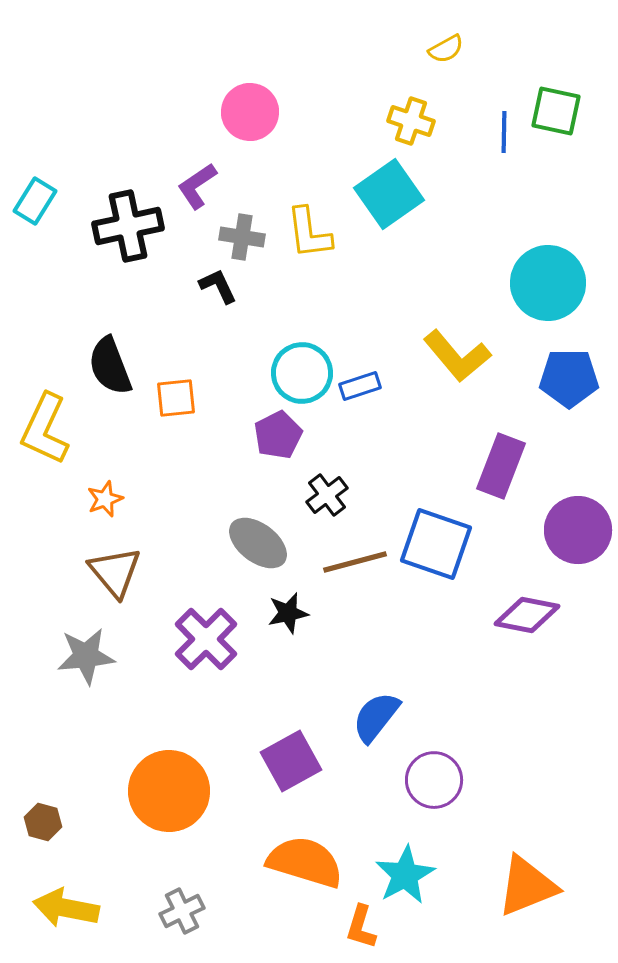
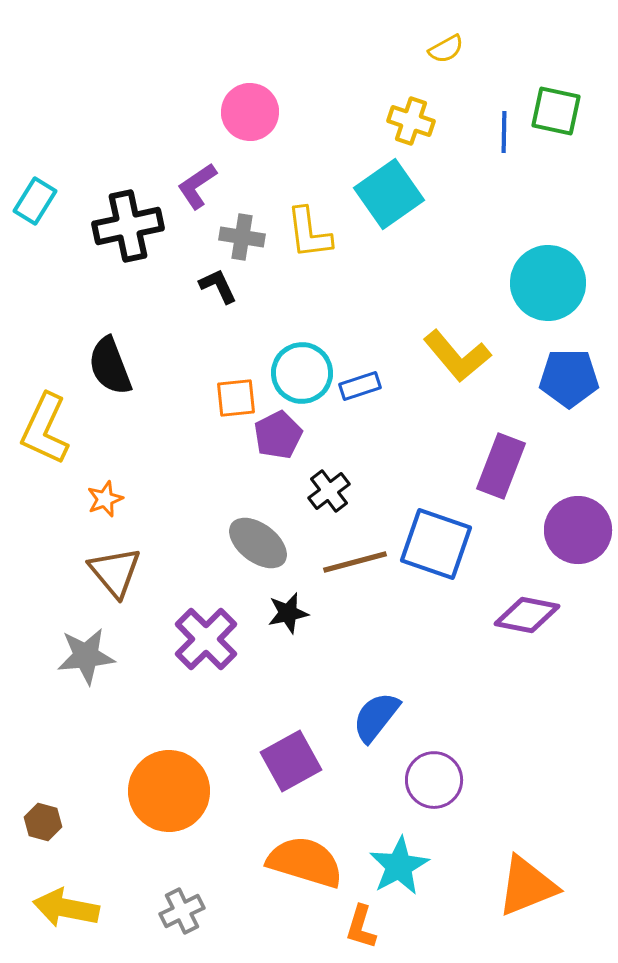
orange square at (176, 398): moved 60 px right
black cross at (327, 495): moved 2 px right, 4 px up
cyan star at (405, 875): moved 6 px left, 9 px up
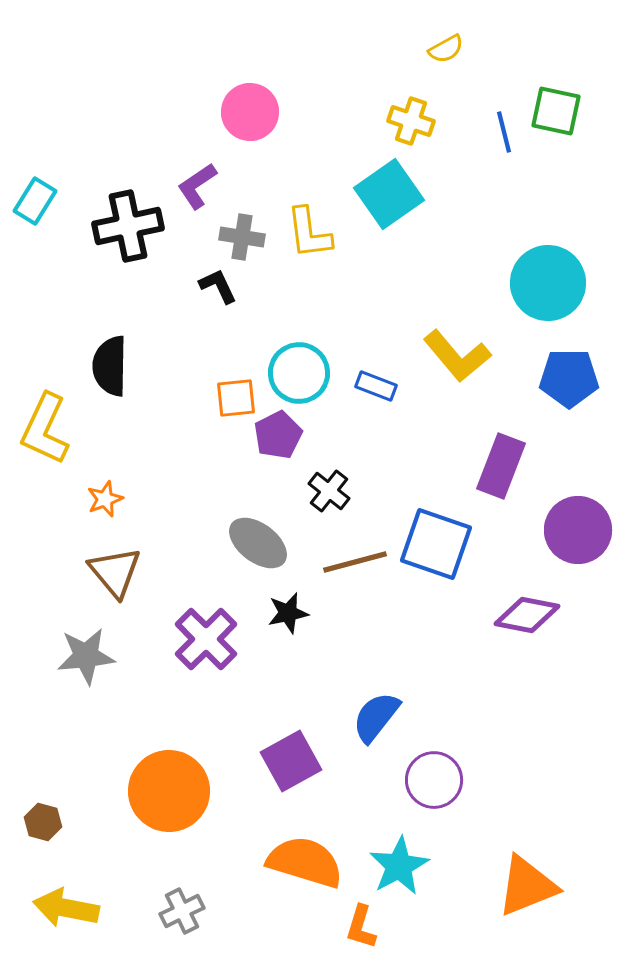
blue line at (504, 132): rotated 15 degrees counterclockwise
black semicircle at (110, 366): rotated 22 degrees clockwise
cyan circle at (302, 373): moved 3 px left
blue rectangle at (360, 386): moved 16 px right; rotated 39 degrees clockwise
black cross at (329, 491): rotated 15 degrees counterclockwise
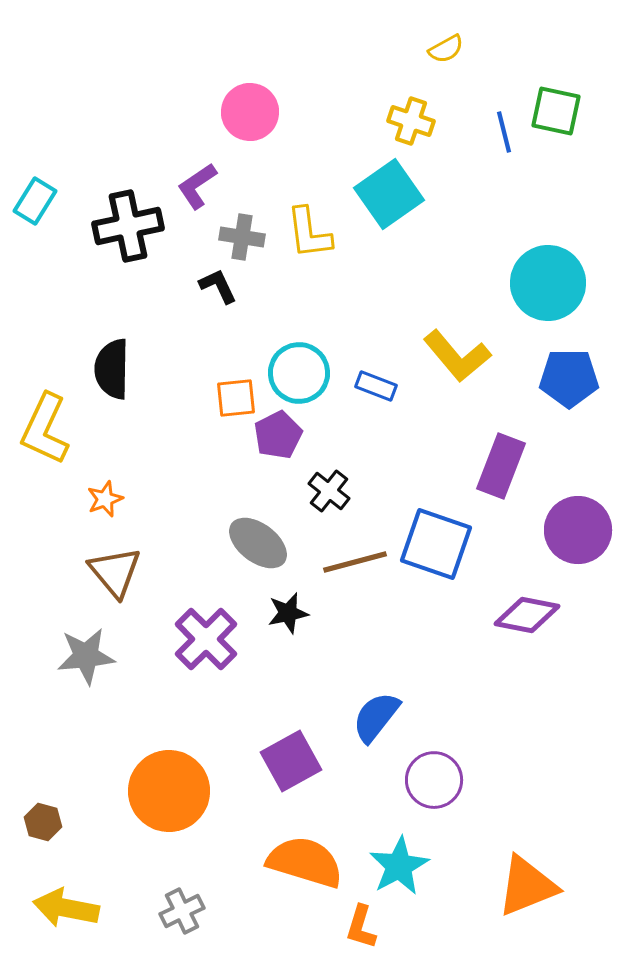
black semicircle at (110, 366): moved 2 px right, 3 px down
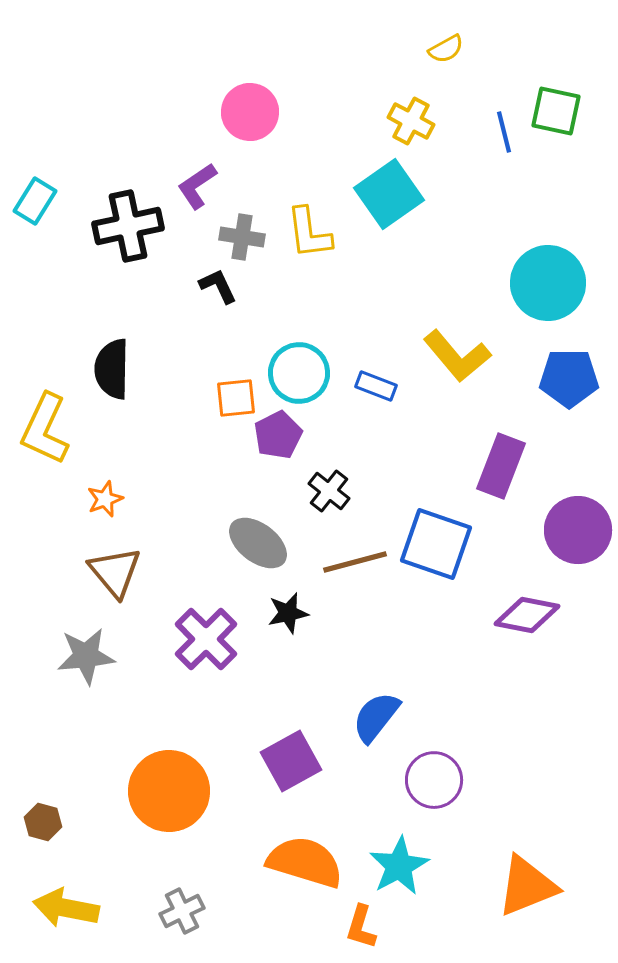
yellow cross at (411, 121): rotated 9 degrees clockwise
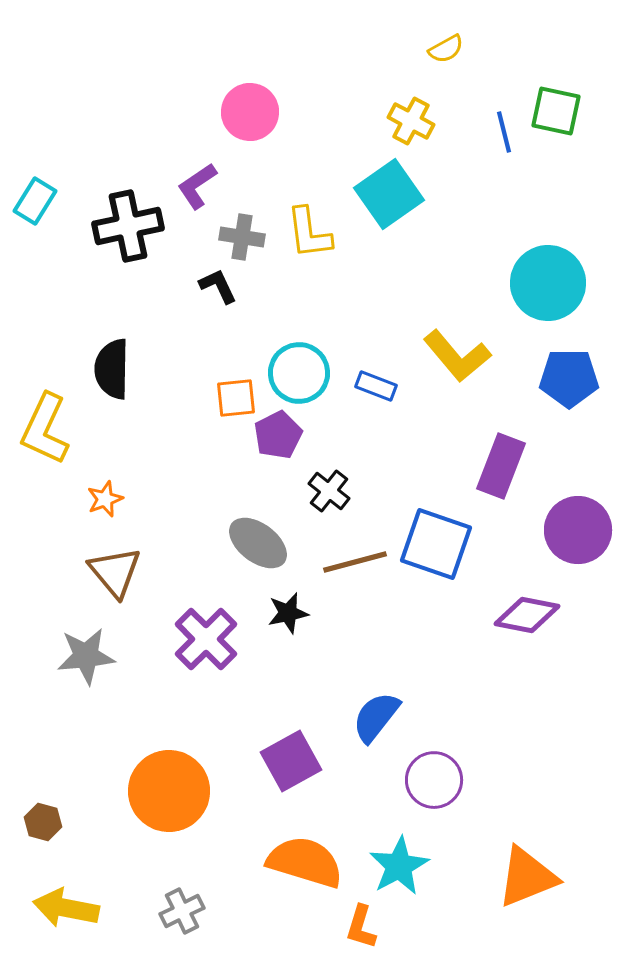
orange triangle at (527, 886): moved 9 px up
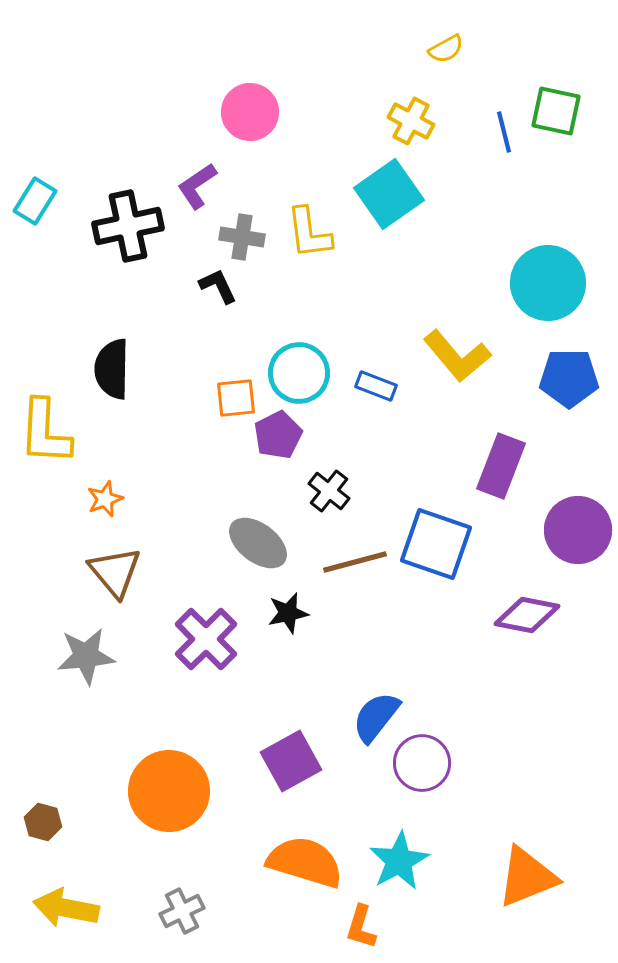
yellow L-shape at (45, 429): moved 3 px down; rotated 22 degrees counterclockwise
purple circle at (434, 780): moved 12 px left, 17 px up
cyan star at (399, 866): moved 5 px up
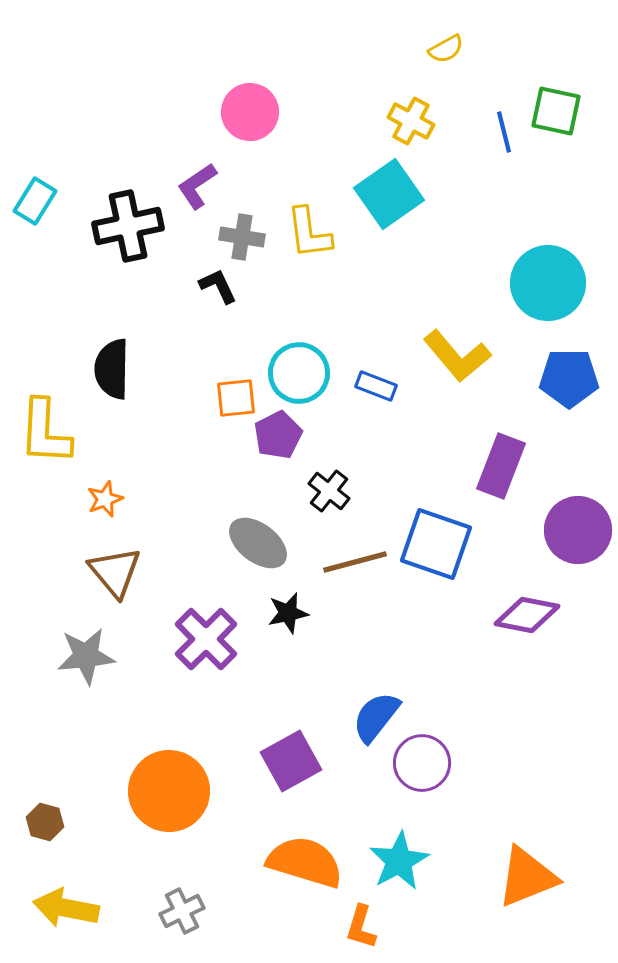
brown hexagon at (43, 822): moved 2 px right
